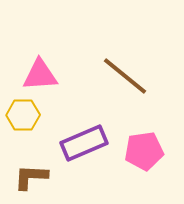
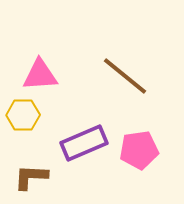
pink pentagon: moved 5 px left, 1 px up
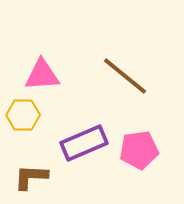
pink triangle: moved 2 px right
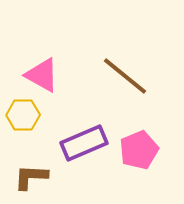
pink triangle: rotated 33 degrees clockwise
pink pentagon: rotated 15 degrees counterclockwise
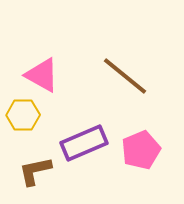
pink pentagon: moved 2 px right
brown L-shape: moved 4 px right, 6 px up; rotated 15 degrees counterclockwise
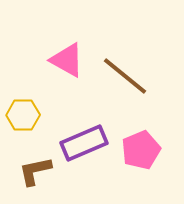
pink triangle: moved 25 px right, 15 px up
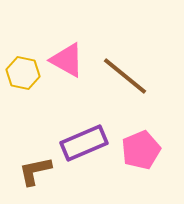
yellow hexagon: moved 42 px up; rotated 12 degrees clockwise
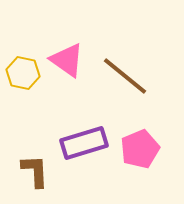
pink triangle: rotated 6 degrees clockwise
purple rectangle: rotated 6 degrees clockwise
pink pentagon: moved 1 px left, 1 px up
brown L-shape: rotated 99 degrees clockwise
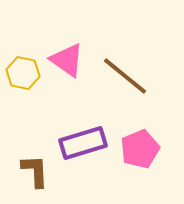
purple rectangle: moved 1 px left
